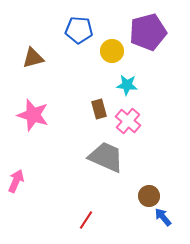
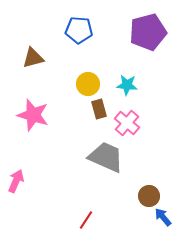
yellow circle: moved 24 px left, 33 px down
pink cross: moved 1 px left, 2 px down
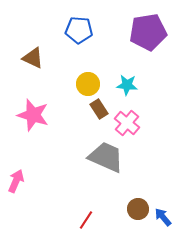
purple pentagon: rotated 6 degrees clockwise
brown triangle: rotated 40 degrees clockwise
brown rectangle: rotated 18 degrees counterclockwise
brown circle: moved 11 px left, 13 px down
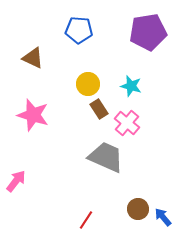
cyan star: moved 4 px right, 1 px down; rotated 10 degrees clockwise
pink arrow: rotated 15 degrees clockwise
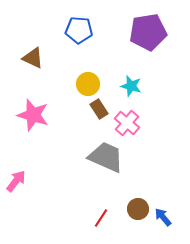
red line: moved 15 px right, 2 px up
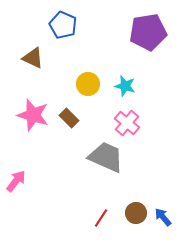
blue pentagon: moved 16 px left, 5 px up; rotated 20 degrees clockwise
cyan star: moved 6 px left
brown rectangle: moved 30 px left, 9 px down; rotated 12 degrees counterclockwise
brown circle: moved 2 px left, 4 px down
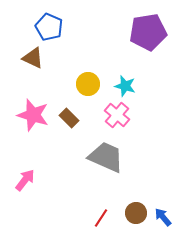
blue pentagon: moved 14 px left, 2 px down
pink cross: moved 10 px left, 8 px up
pink arrow: moved 9 px right, 1 px up
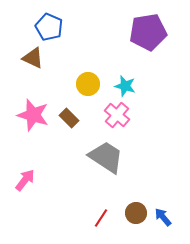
gray trapezoid: rotated 9 degrees clockwise
